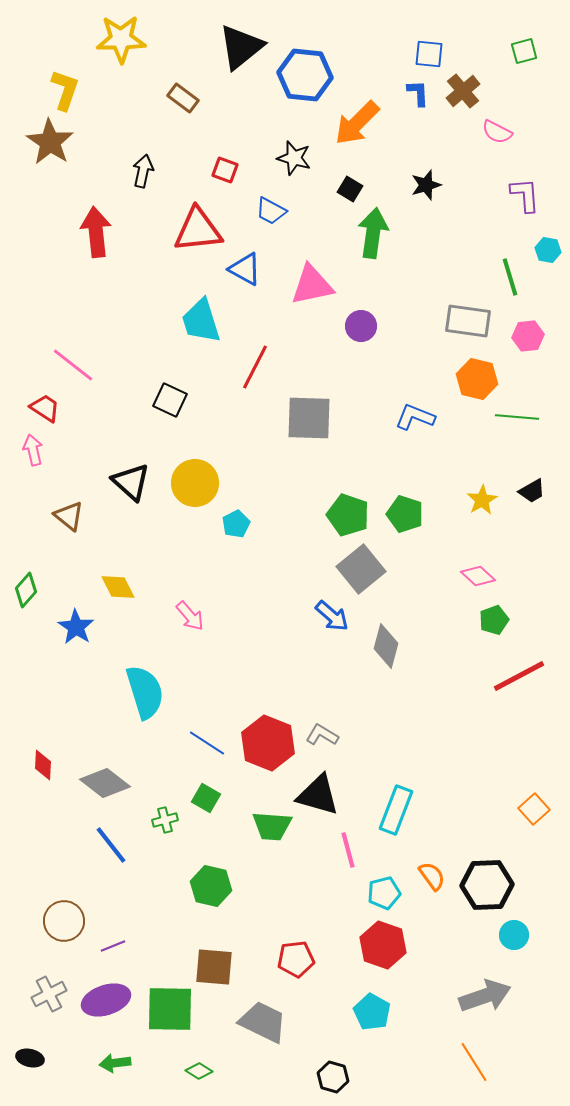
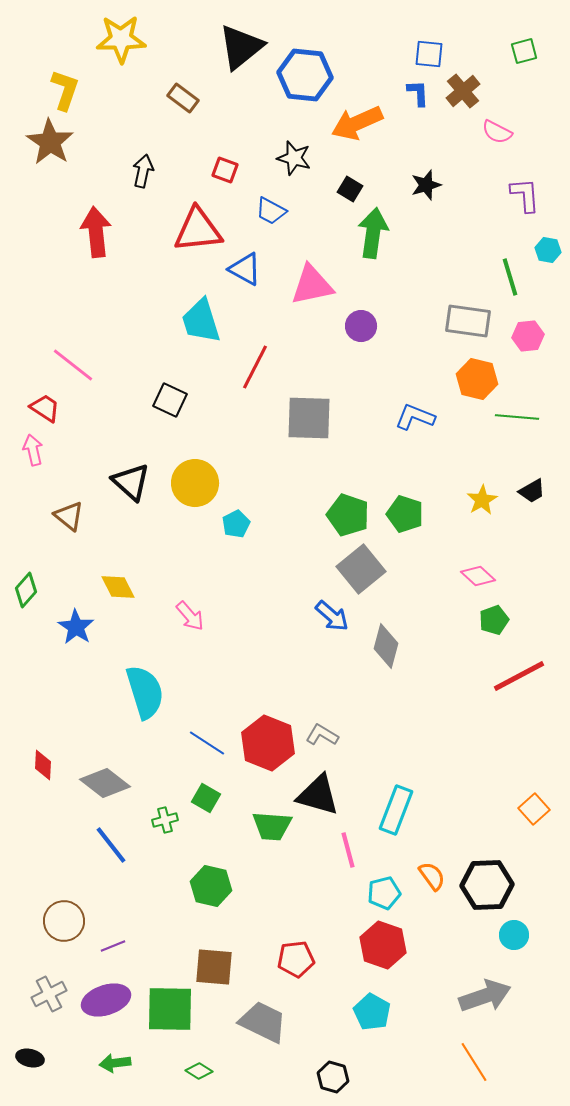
orange arrow at (357, 123): rotated 21 degrees clockwise
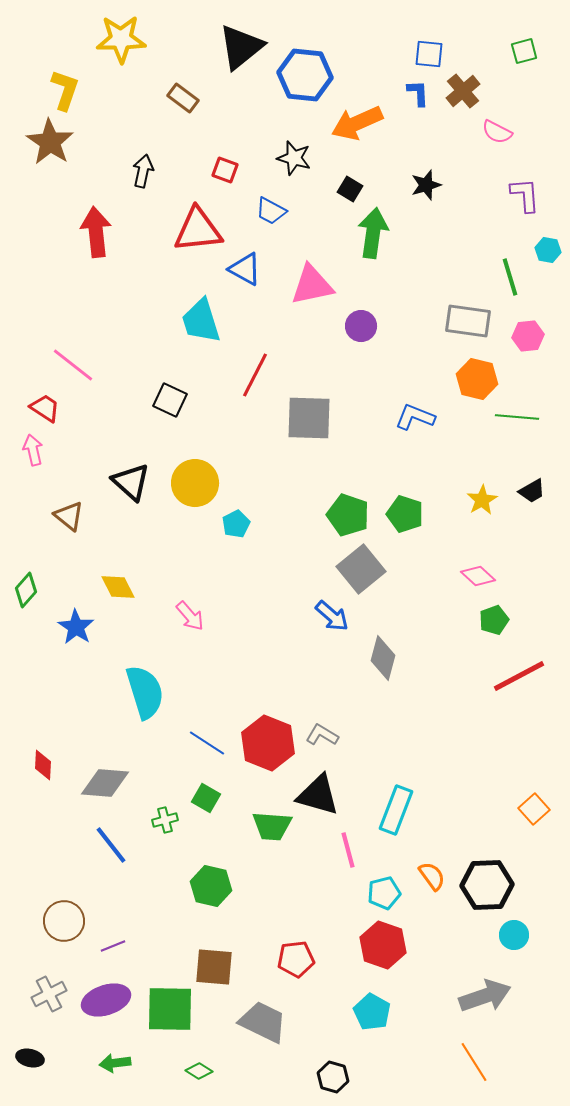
red line at (255, 367): moved 8 px down
gray diamond at (386, 646): moved 3 px left, 12 px down
gray diamond at (105, 783): rotated 33 degrees counterclockwise
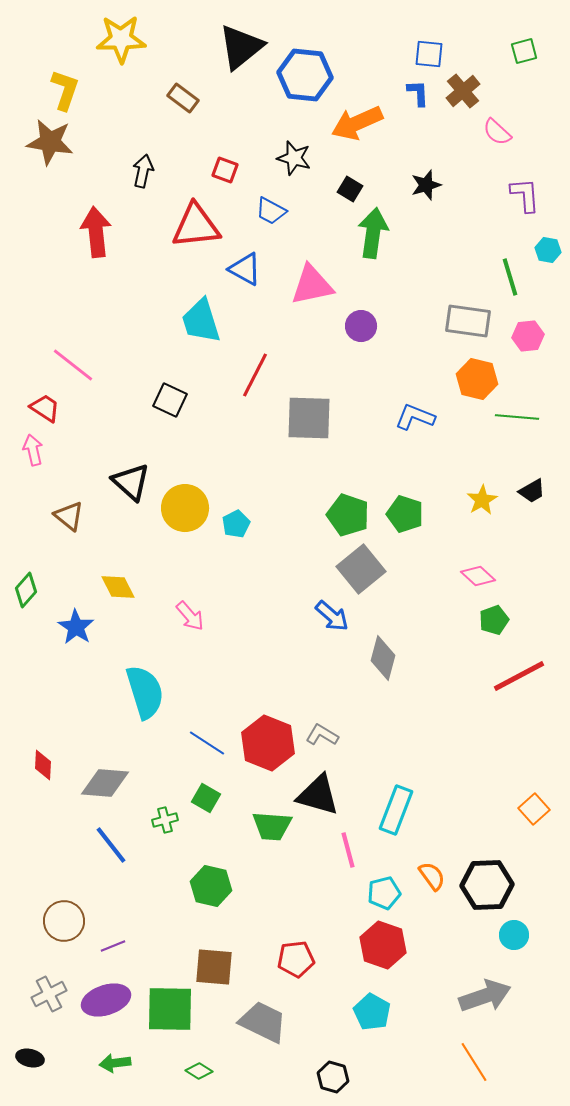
pink semicircle at (497, 132): rotated 16 degrees clockwise
brown star at (50, 142): rotated 24 degrees counterclockwise
red triangle at (198, 230): moved 2 px left, 4 px up
yellow circle at (195, 483): moved 10 px left, 25 px down
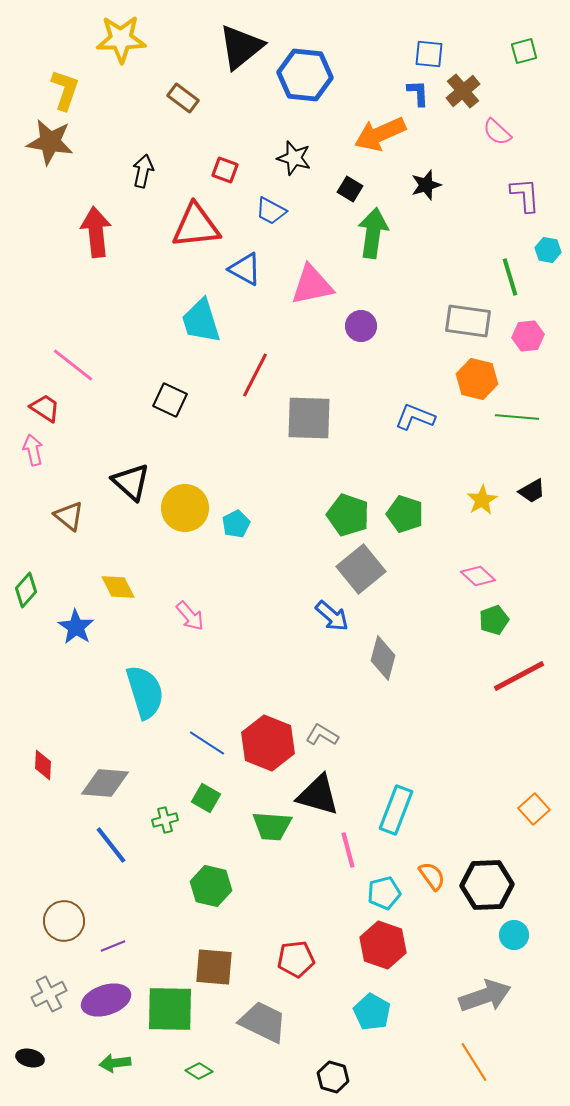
orange arrow at (357, 123): moved 23 px right, 11 px down
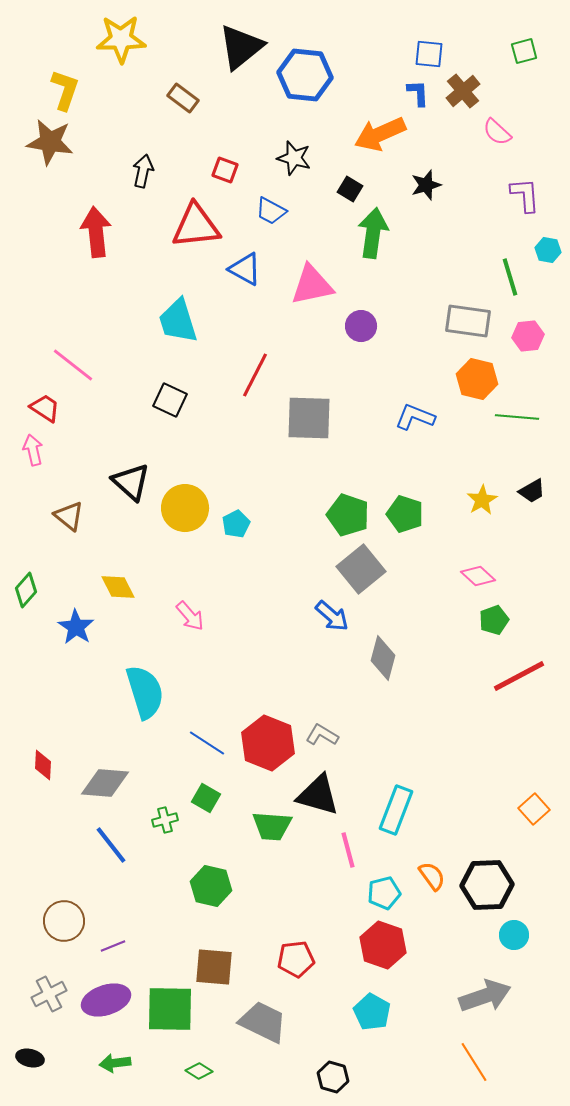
cyan trapezoid at (201, 321): moved 23 px left
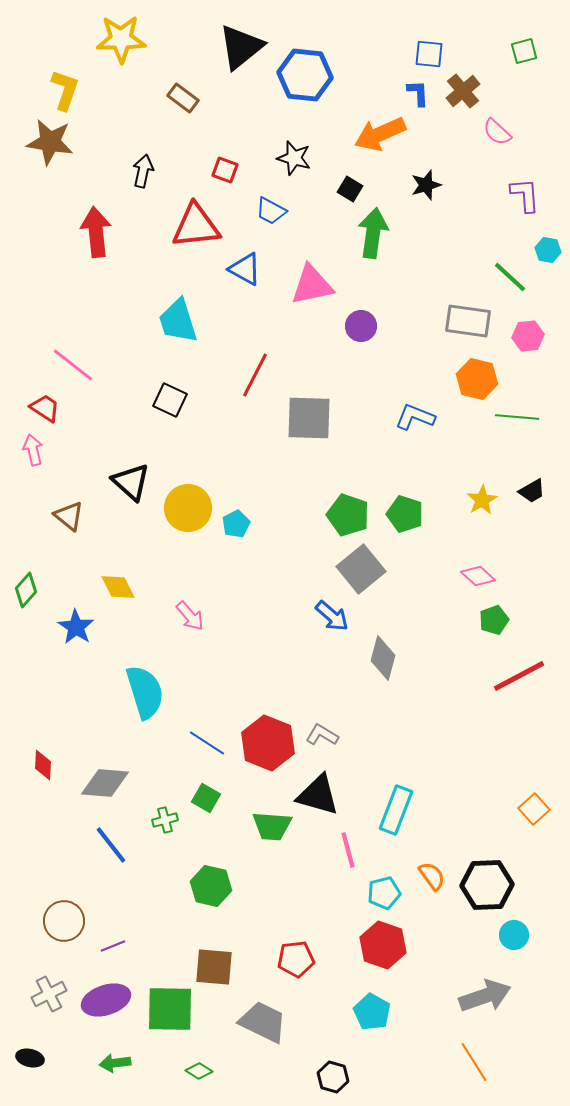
green line at (510, 277): rotated 30 degrees counterclockwise
yellow circle at (185, 508): moved 3 px right
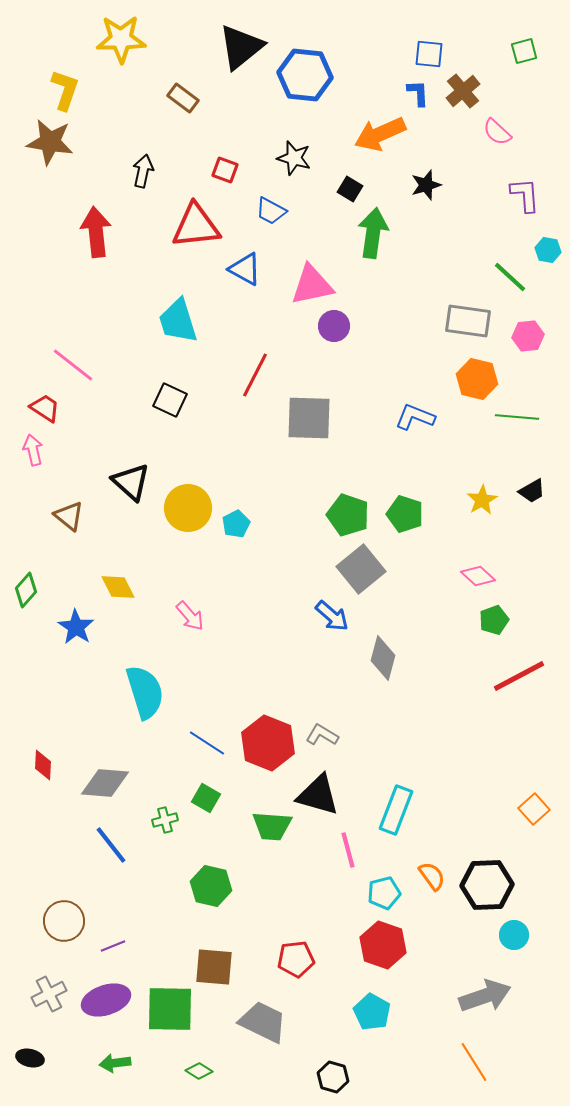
purple circle at (361, 326): moved 27 px left
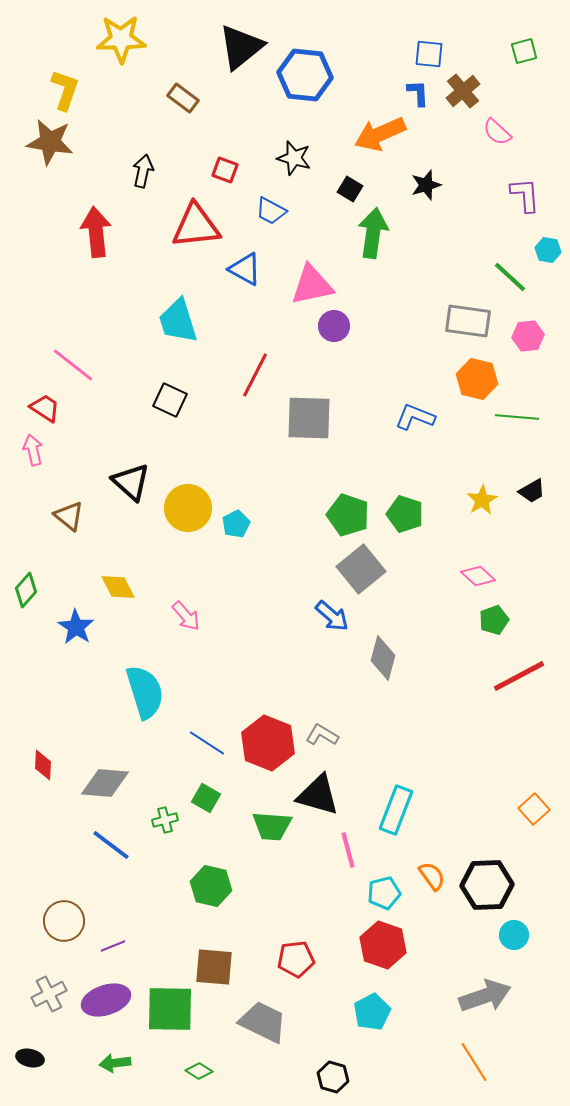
pink arrow at (190, 616): moved 4 px left
blue line at (111, 845): rotated 15 degrees counterclockwise
cyan pentagon at (372, 1012): rotated 15 degrees clockwise
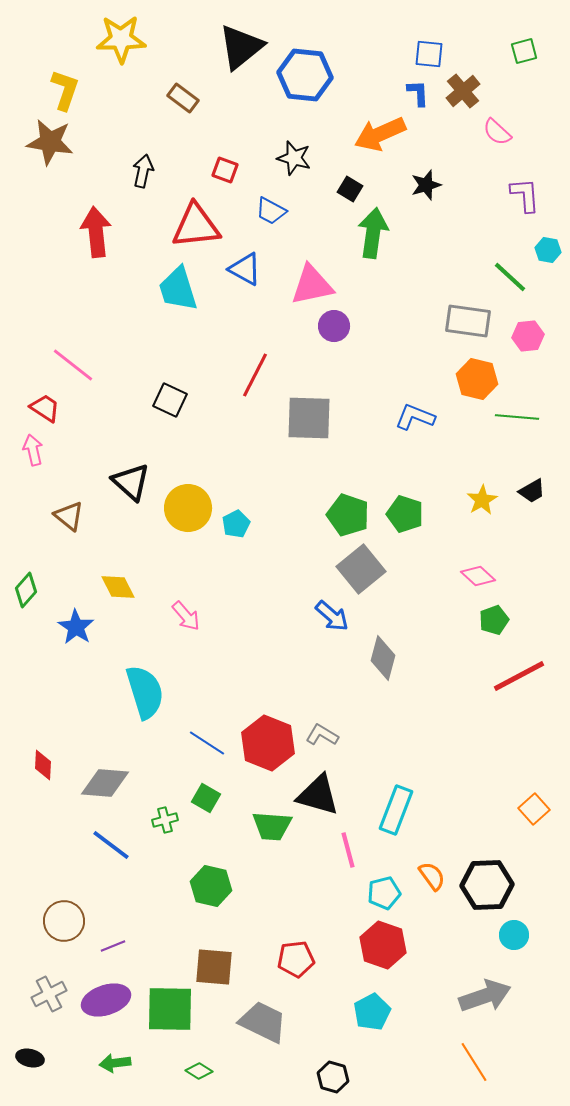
cyan trapezoid at (178, 321): moved 32 px up
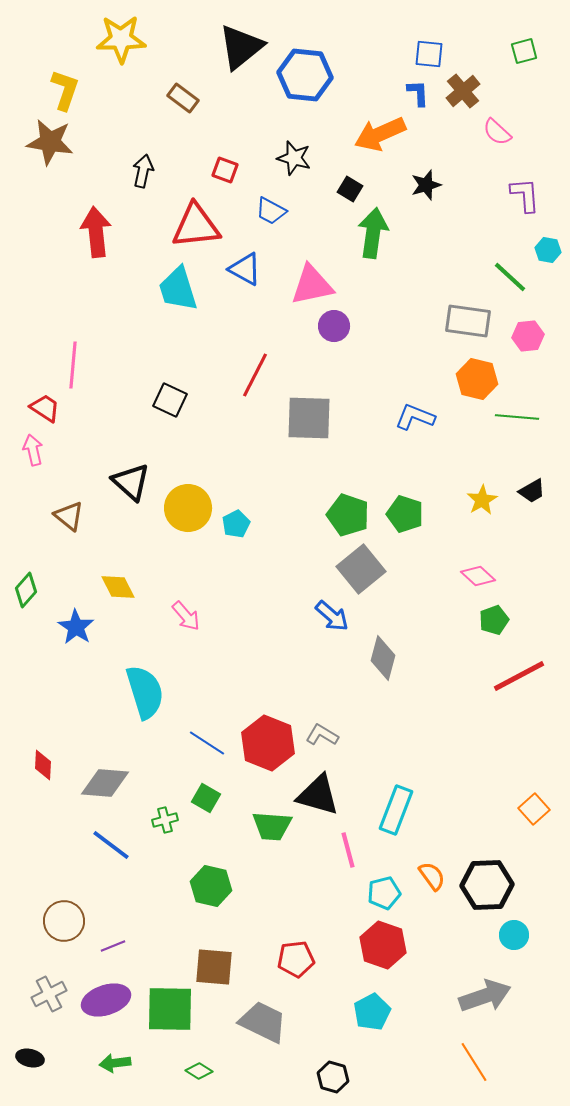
pink line at (73, 365): rotated 57 degrees clockwise
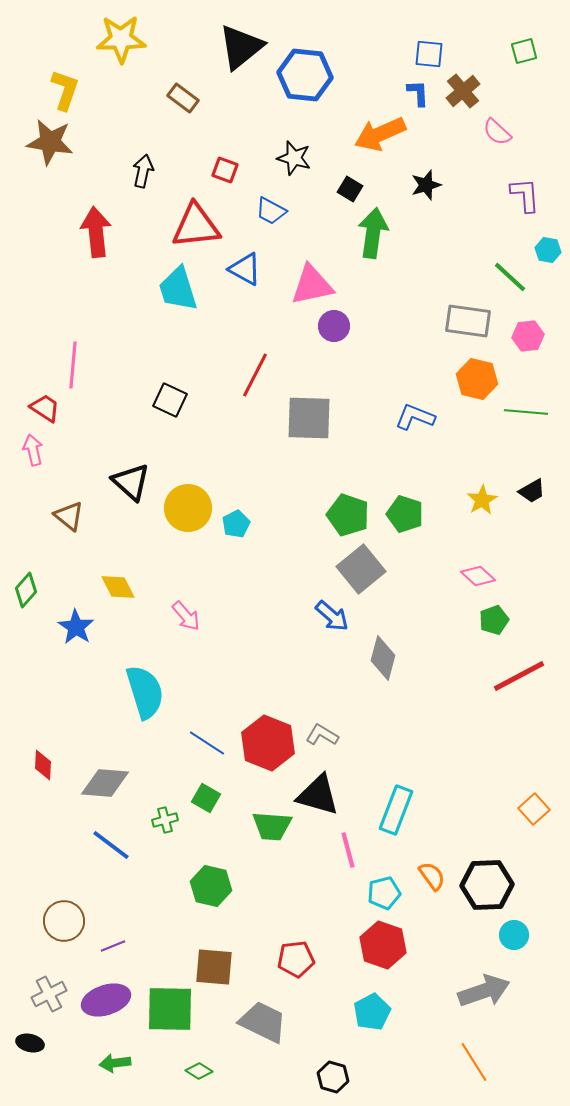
green line at (517, 417): moved 9 px right, 5 px up
gray arrow at (485, 996): moved 1 px left, 5 px up
black ellipse at (30, 1058): moved 15 px up
